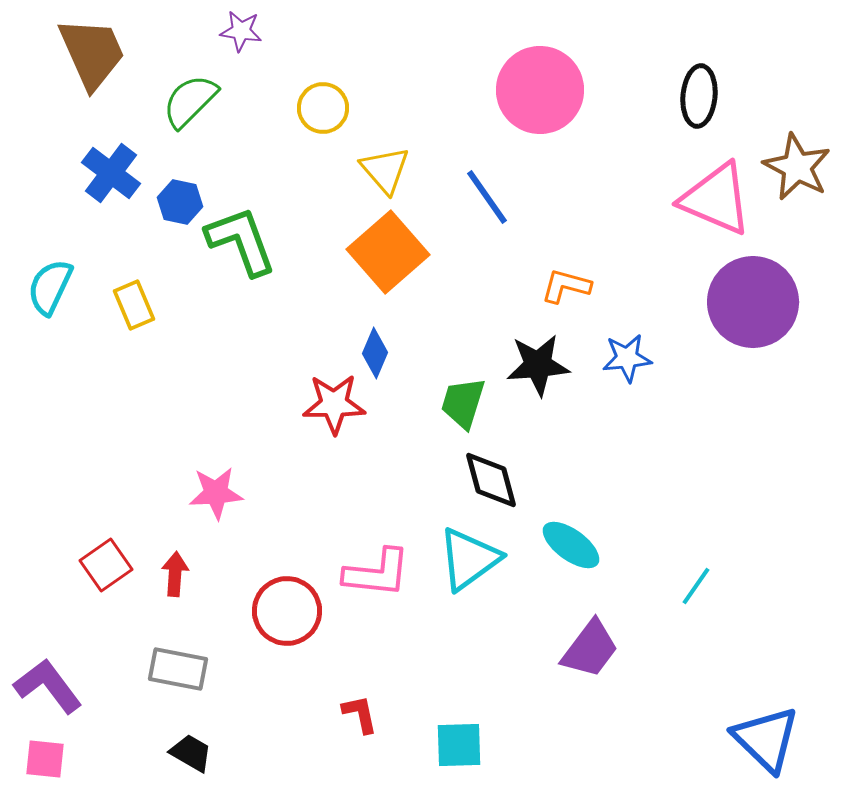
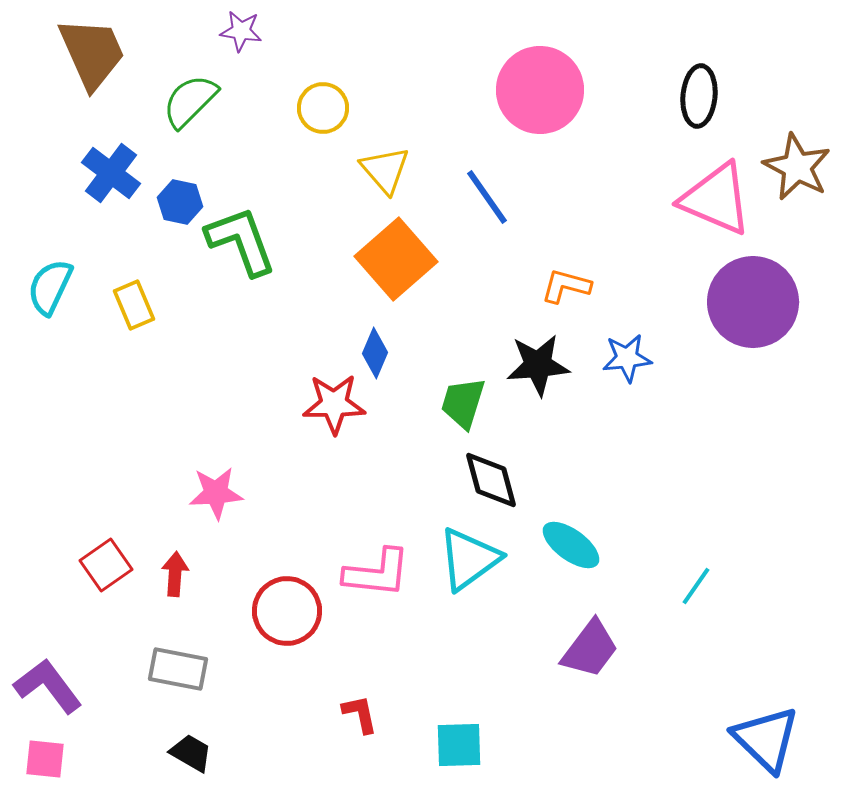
orange square: moved 8 px right, 7 px down
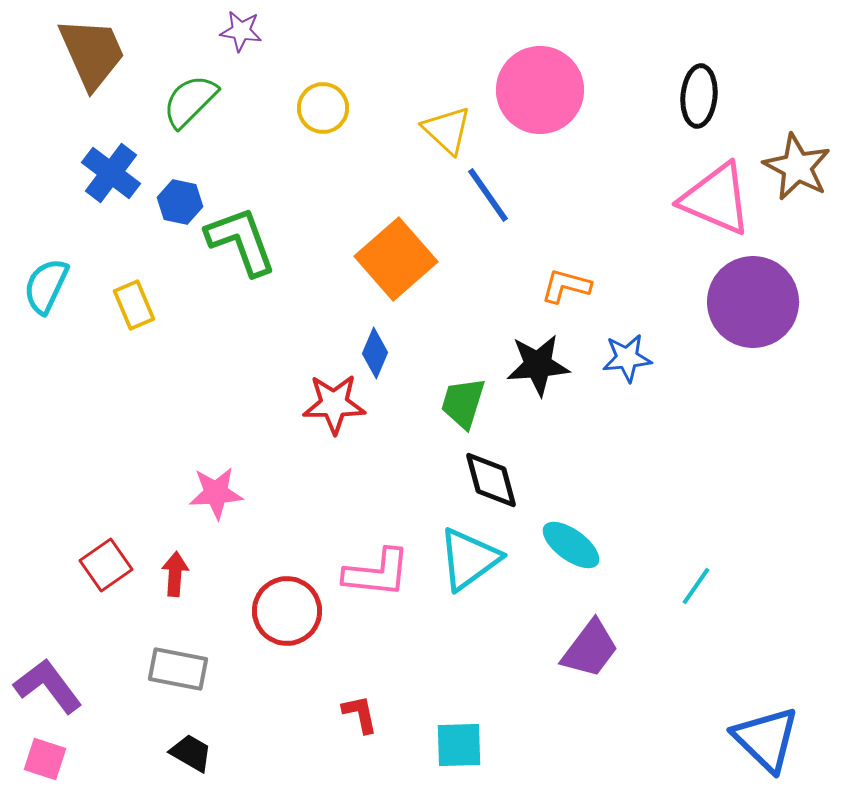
yellow triangle: moved 62 px right, 40 px up; rotated 6 degrees counterclockwise
blue line: moved 1 px right, 2 px up
cyan semicircle: moved 4 px left, 1 px up
pink square: rotated 12 degrees clockwise
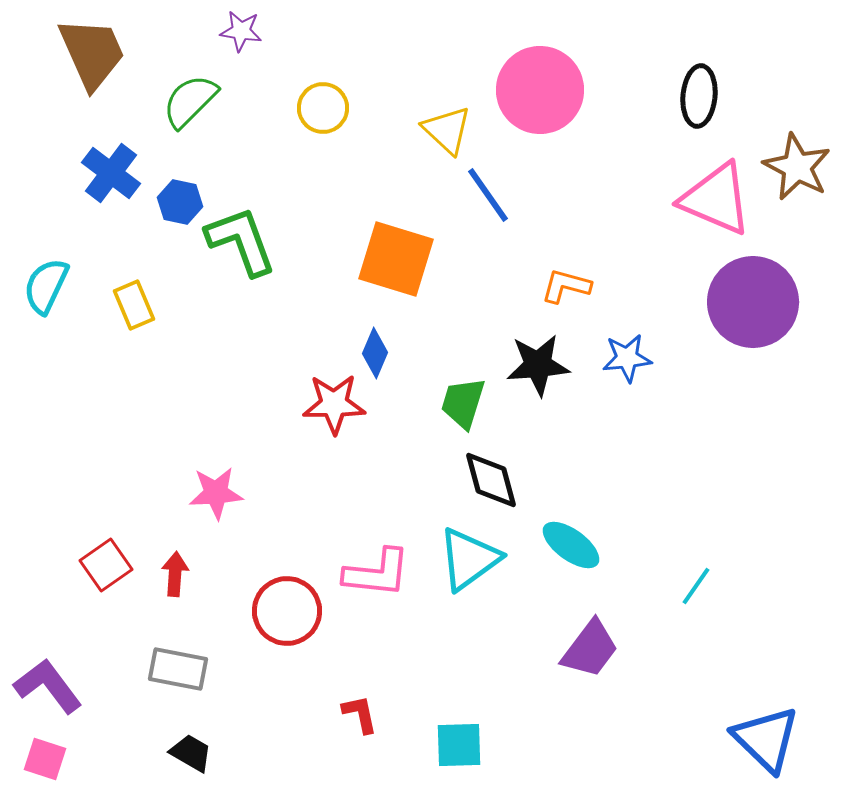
orange square: rotated 32 degrees counterclockwise
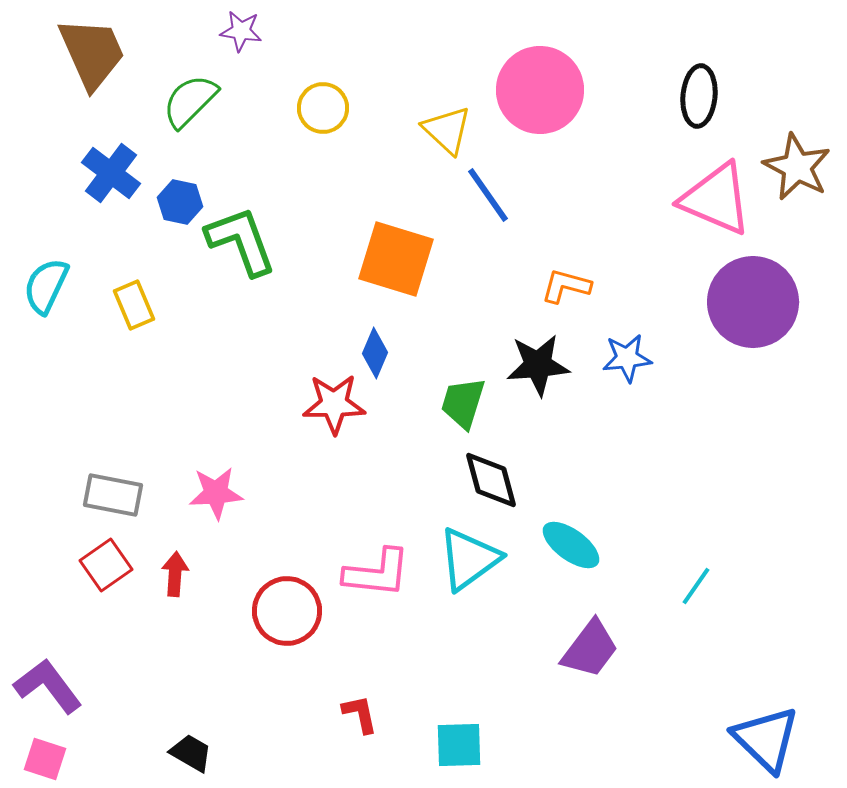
gray rectangle: moved 65 px left, 174 px up
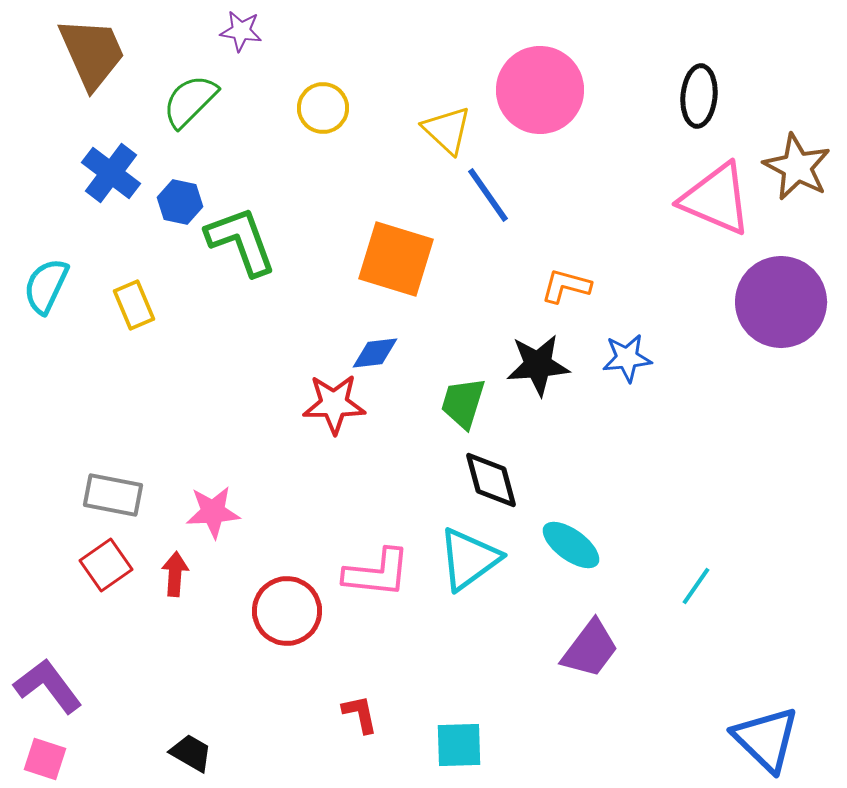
purple circle: moved 28 px right
blue diamond: rotated 60 degrees clockwise
pink star: moved 3 px left, 19 px down
